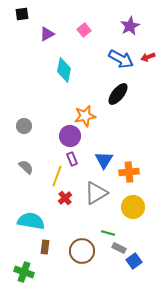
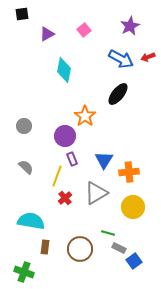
orange star: rotated 25 degrees counterclockwise
purple circle: moved 5 px left
brown circle: moved 2 px left, 2 px up
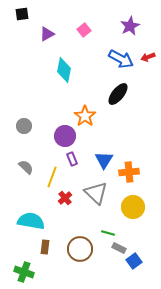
yellow line: moved 5 px left, 1 px down
gray triangle: rotated 45 degrees counterclockwise
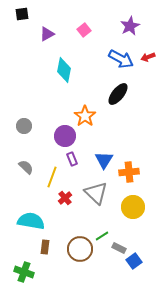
green line: moved 6 px left, 3 px down; rotated 48 degrees counterclockwise
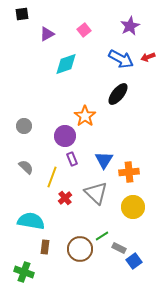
cyan diamond: moved 2 px right, 6 px up; rotated 60 degrees clockwise
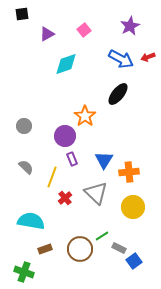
brown rectangle: moved 2 px down; rotated 64 degrees clockwise
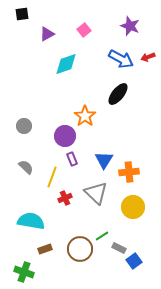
purple star: rotated 24 degrees counterclockwise
red cross: rotated 16 degrees clockwise
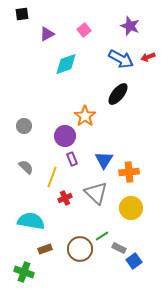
yellow circle: moved 2 px left, 1 px down
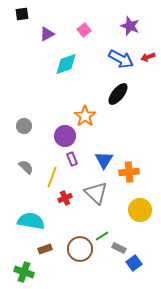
yellow circle: moved 9 px right, 2 px down
blue square: moved 2 px down
